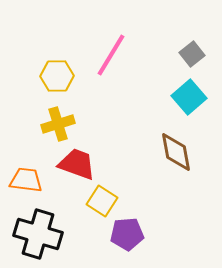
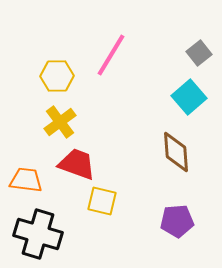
gray square: moved 7 px right, 1 px up
yellow cross: moved 2 px right, 2 px up; rotated 20 degrees counterclockwise
brown diamond: rotated 6 degrees clockwise
yellow square: rotated 20 degrees counterclockwise
purple pentagon: moved 50 px right, 13 px up
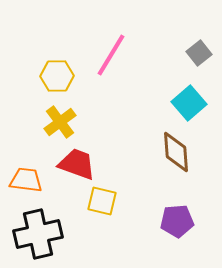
cyan square: moved 6 px down
black cross: rotated 30 degrees counterclockwise
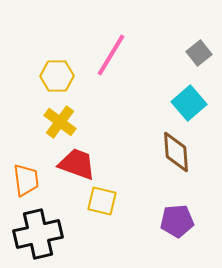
yellow cross: rotated 16 degrees counterclockwise
orange trapezoid: rotated 76 degrees clockwise
